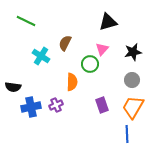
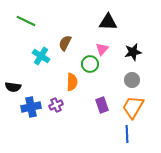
black triangle: rotated 18 degrees clockwise
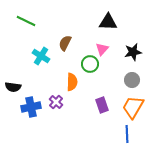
purple cross: moved 3 px up; rotated 24 degrees counterclockwise
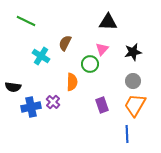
gray circle: moved 1 px right, 1 px down
purple cross: moved 3 px left
orange trapezoid: moved 2 px right, 2 px up
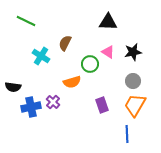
pink triangle: moved 6 px right, 3 px down; rotated 40 degrees counterclockwise
orange semicircle: rotated 72 degrees clockwise
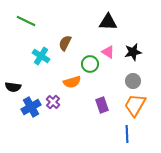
blue cross: rotated 18 degrees counterclockwise
